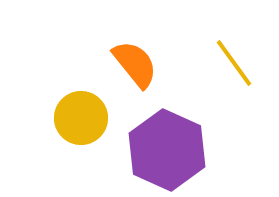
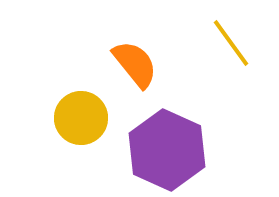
yellow line: moved 3 px left, 20 px up
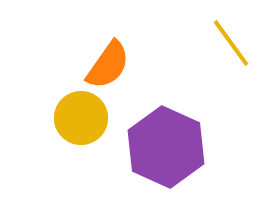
orange semicircle: moved 27 px left, 1 px down; rotated 74 degrees clockwise
purple hexagon: moved 1 px left, 3 px up
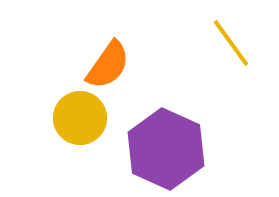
yellow circle: moved 1 px left
purple hexagon: moved 2 px down
